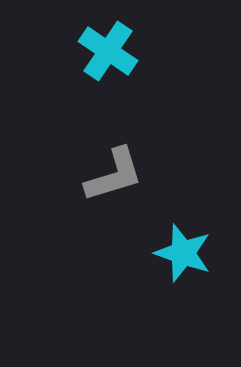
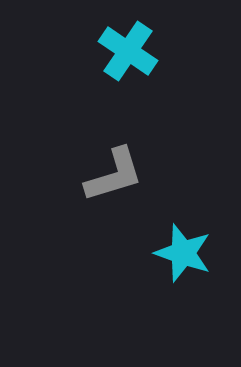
cyan cross: moved 20 px right
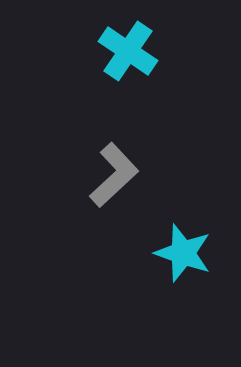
gray L-shape: rotated 26 degrees counterclockwise
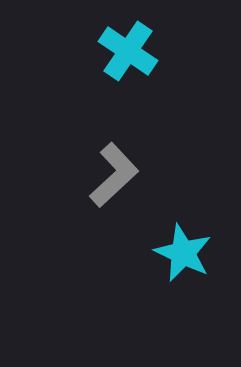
cyan star: rotated 6 degrees clockwise
